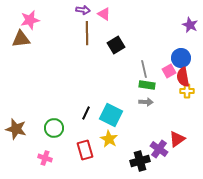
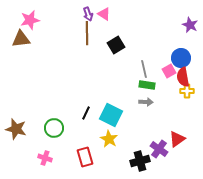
purple arrow: moved 5 px right, 4 px down; rotated 64 degrees clockwise
red rectangle: moved 7 px down
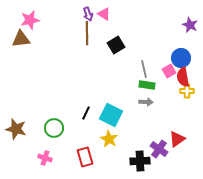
black cross: rotated 12 degrees clockwise
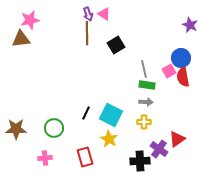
yellow cross: moved 43 px left, 31 px down
brown star: rotated 15 degrees counterclockwise
pink cross: rotated 24 degrees counterclockwise
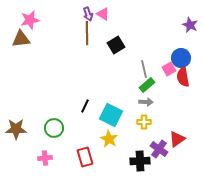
pink triangle: moved 1 px left
pink square: moved 2 px up
green rectangle: rotated 49 degrees counterclockwise
black line: moved 1 px left, 7 px up
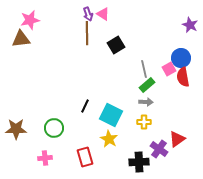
black cross: moved 1 px left, 1 px down
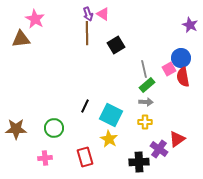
pink star: moved 5 px right, 1 px up; rotated 30 degrees counterclockwise
yellow cross: moved 1 px right
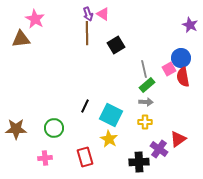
red triangle: moved 1 px right
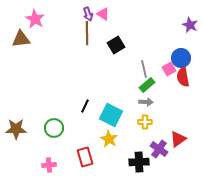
pink cross: moved 4 px right, 7 px down
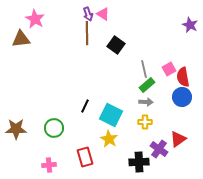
black square: rotated 24 degrees counterclockwise
blue circle: moved 1 px right, 39 px down
